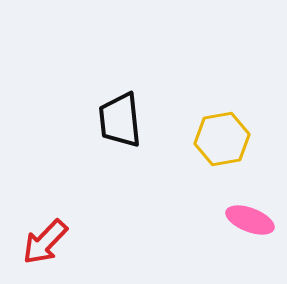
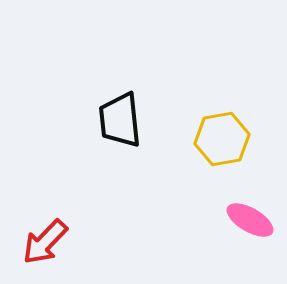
pink ellipse: rotated 9 degrees clockwise
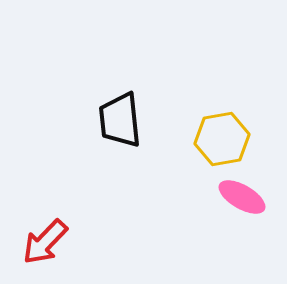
pink ellipse: moved 8 px left, 23 px up
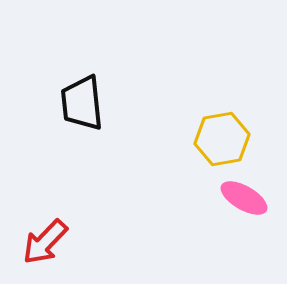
black trapezoid: moved 38 px left, 17 px up
pink ellipse: moved 2 px right, 1 px down
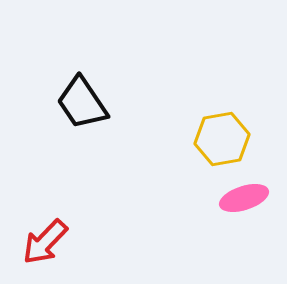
black trapezoid: rotated 28 degrees counterclockwise
pink ellipse: rotated 48 degrees counterclockwise
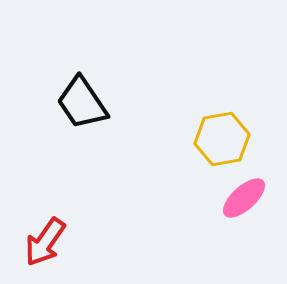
pink ellipse: rotated 24 degrees counterclockwise
red arrow: rotated 9 degrees counterclockwise
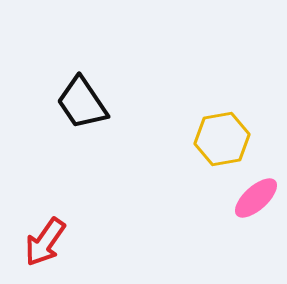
pink ellipse: moved 12 px right
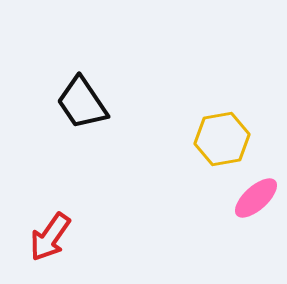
red arrow: moved 5 px right, 5 px up
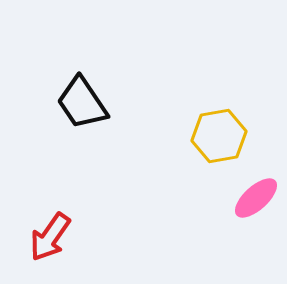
yellow hexagon: moved 3 px left, 3 px up
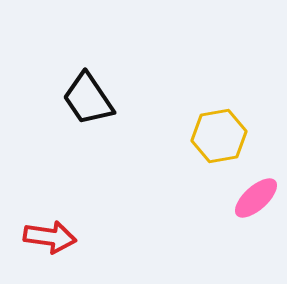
black trapezoid: moved 6 px right, 4 px up
red arrow: rotated 117 degrees counterclockwise
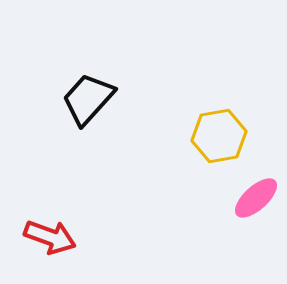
black trapezoid: rotated 76 degrees clockwise
red arrow: rotated 12 degrees clockwise
